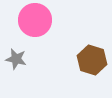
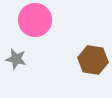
brown hexagon: moved 1 px right; rotated 8 degrees counterclockwise
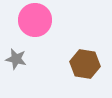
brown hexagon: moved 8 px left, 4 px down
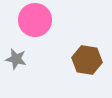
brown hexagon: moved 2 px right, 4 px up
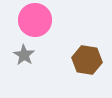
gray star: moved 8 px right, 4 px up; rotated 20 degrees clockwise
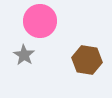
pink circle: moved 5 px right, 1 px down
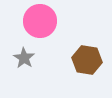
gray star: moved 3 px down
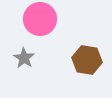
pink circle: moved 2 px up
